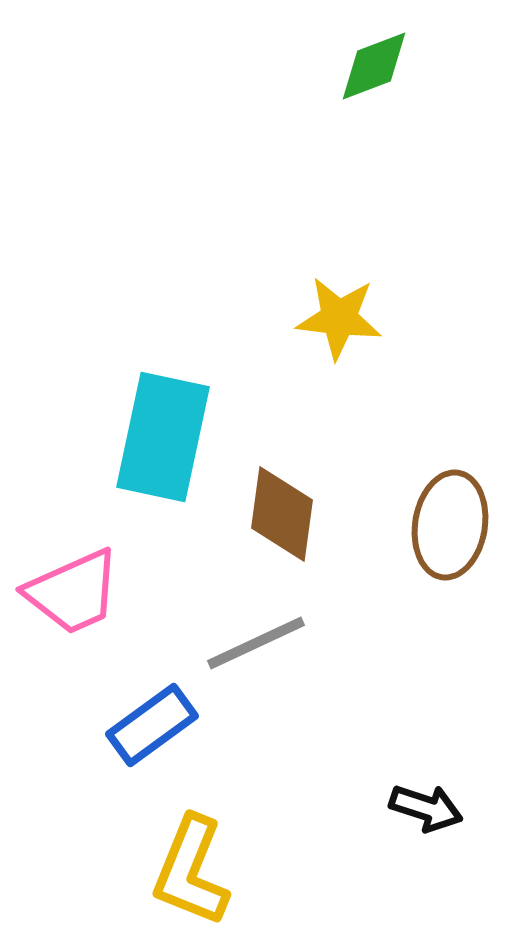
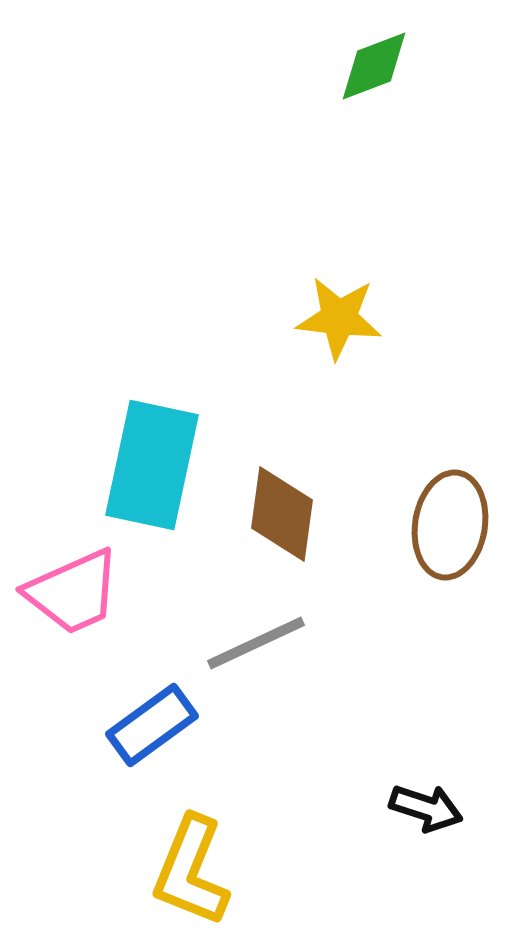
cyan rectangle: moved 11 px left, 28 px down
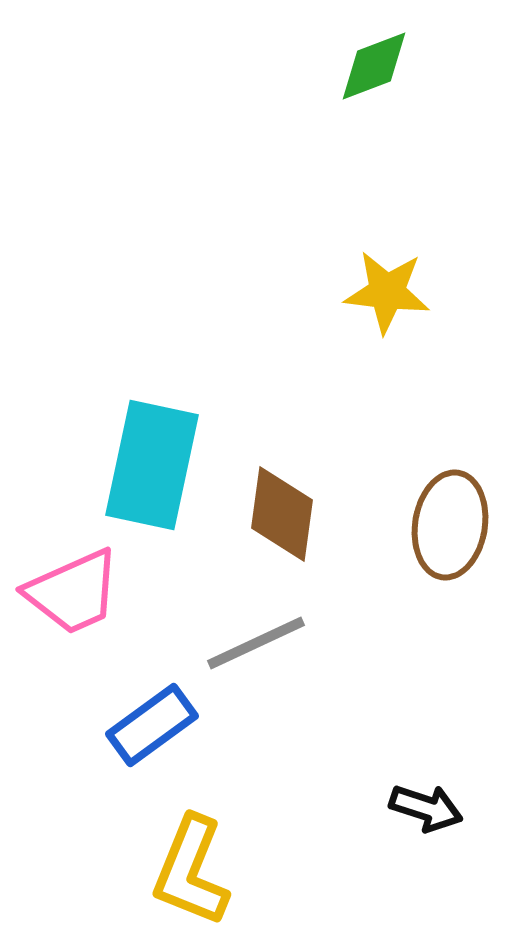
yellow star: moved 48 px right, 26 px up
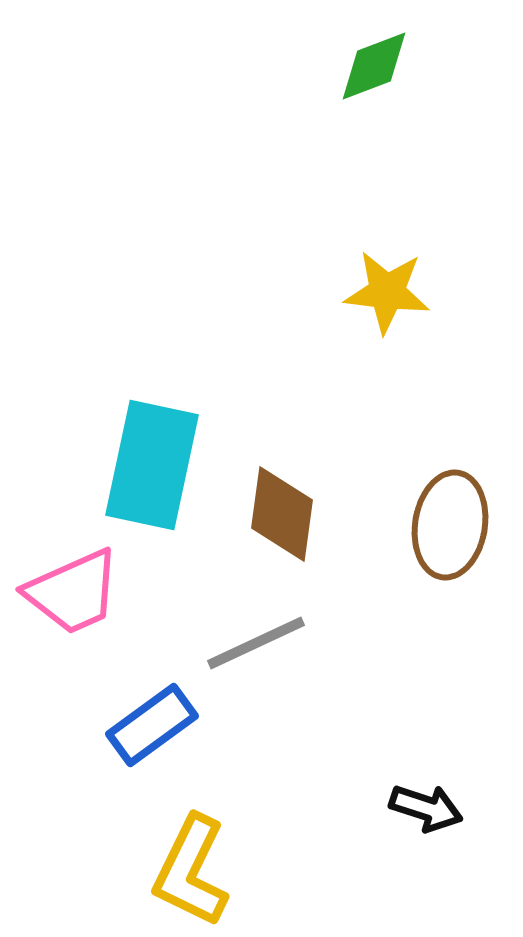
yellow L-shape: rotated 4 degrees clockwise
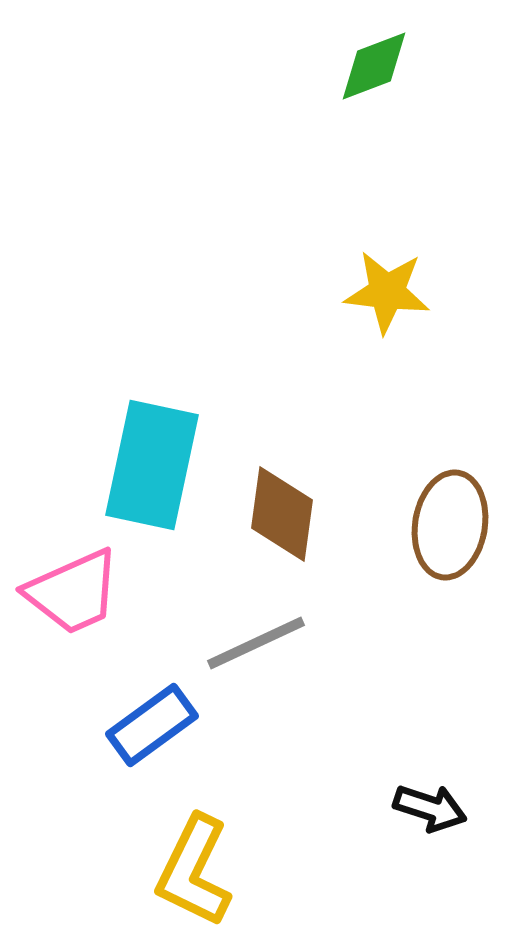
black arrow: moved 4 px right
yellow L-shape: moved 3 px right
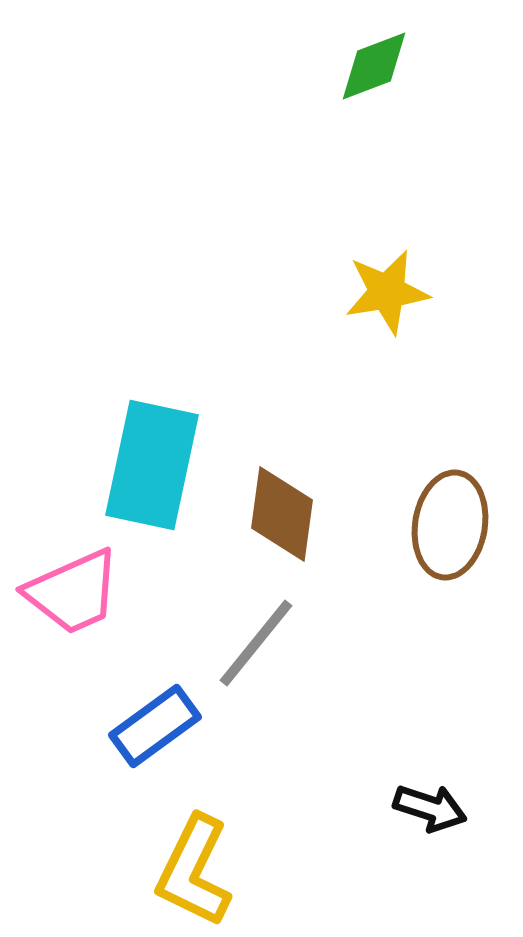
yellow star: rotated 16 degrees counterclockwise
gray line: rotated 26 degrees counterclockwise
blue rectangle: moved 3 px right, 1 px down
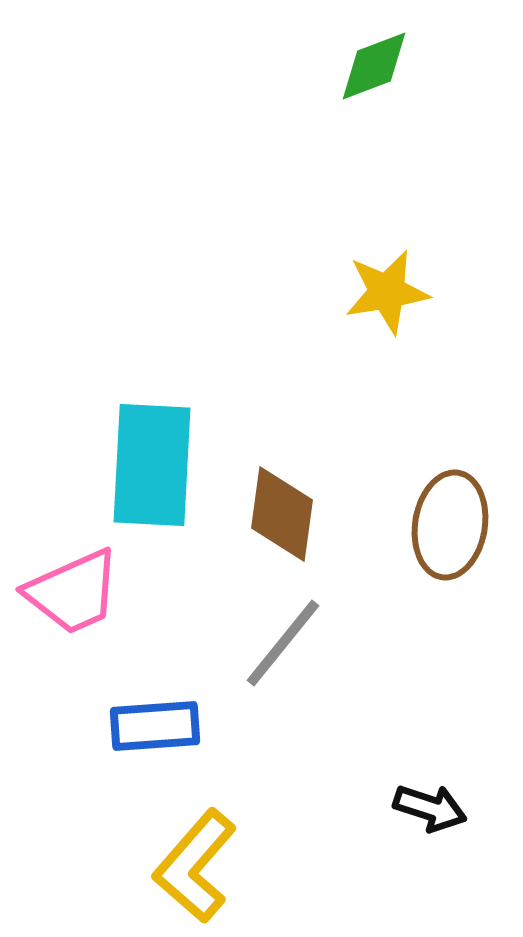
cyan rectangle: rotated 9 degrees counterclockwise
gray line: moved 27 px right
blue rectangle: rotated 32 degrees clockwise
yellow L-shape: moved 1 px right, 5 px up; rotated 15 degrees clockwise
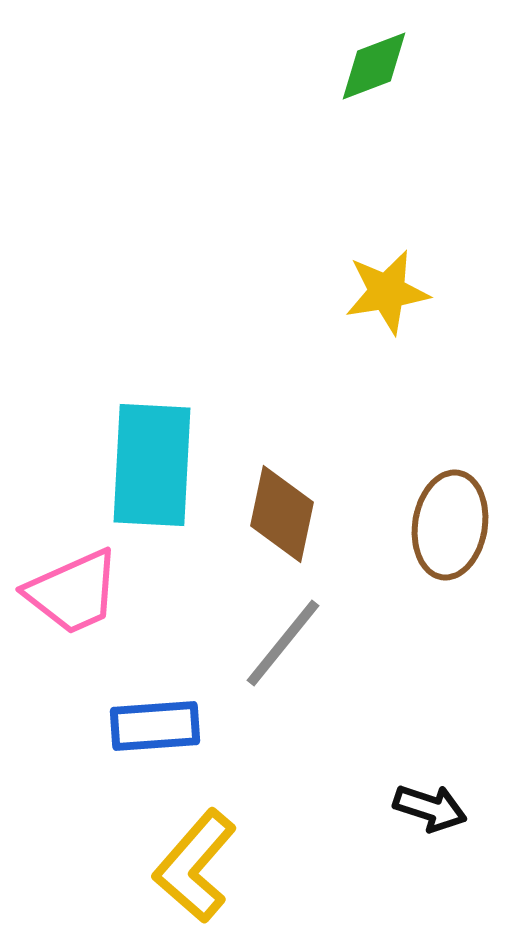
brown diamond: rotated 4 degrees clockwise
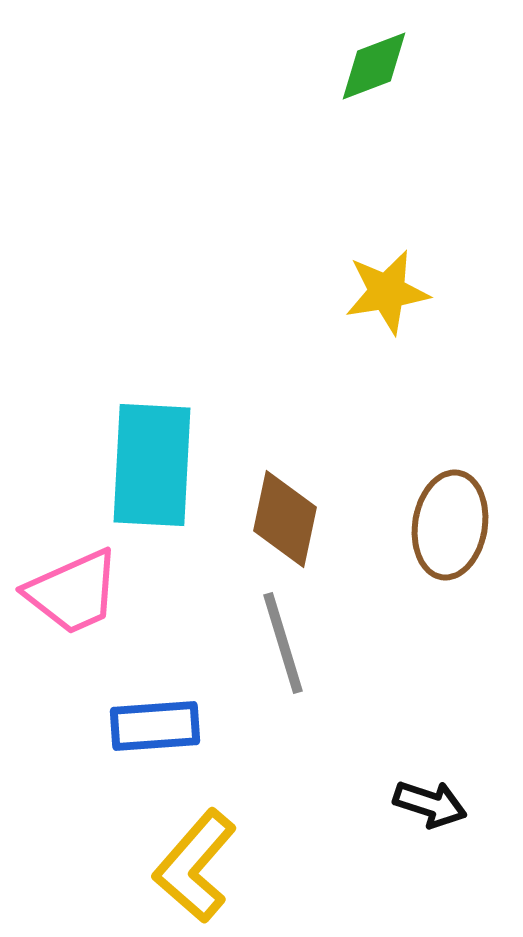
brown diamond: moved 3 px right, 5 px down
gray line: rotated 56 degrees counterclockwise
black arrow: moved 4 px up
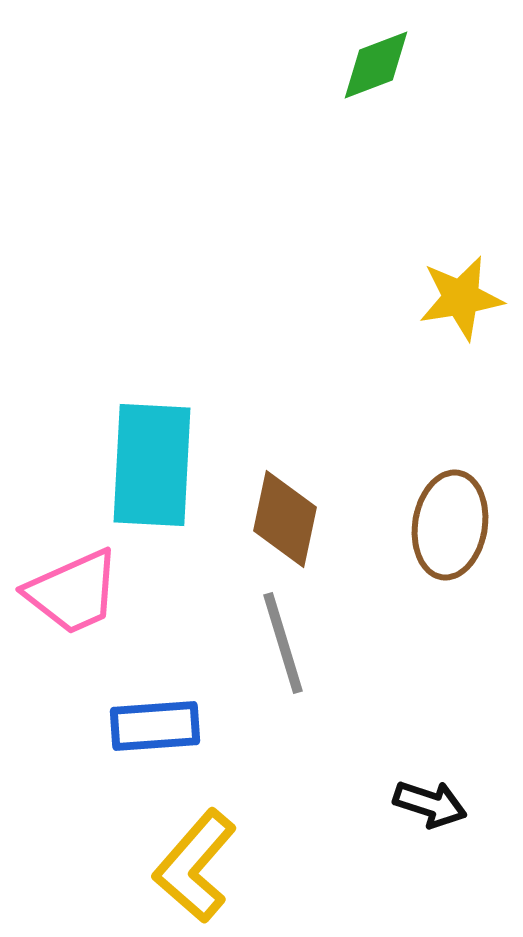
green diamond: moved 2 px right, 1 px up
yellow star: moved 74 px right, 6 px down
